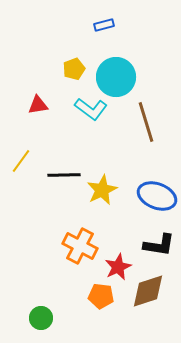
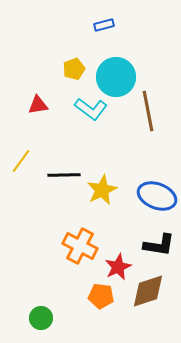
brown line: moved 2 px right, 11 px up; rotated 6 degrees clockwise
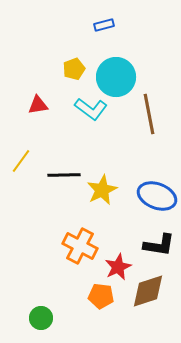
brown line: moved 1 px right, 3 px down
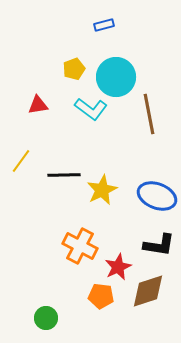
green circle: moved 5 px right
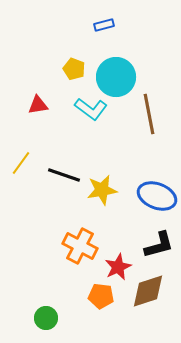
yellow pentagon: rotated 30 degrees counterclockwise
yellow line: moved 2 px down
black line: rotated 20 degrees clockwise
yellow star: rotated 16 degrees clockwise
black L-shape: rotated 24 degrees counterclockwise
